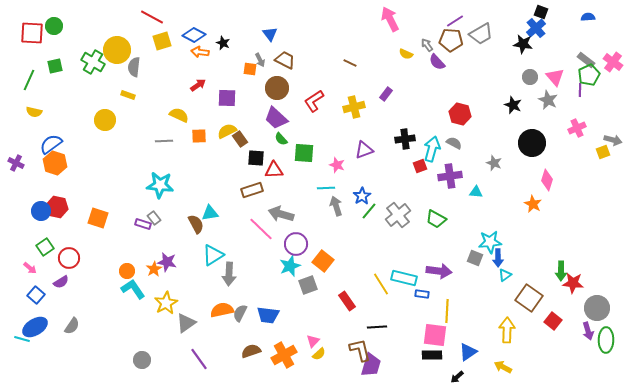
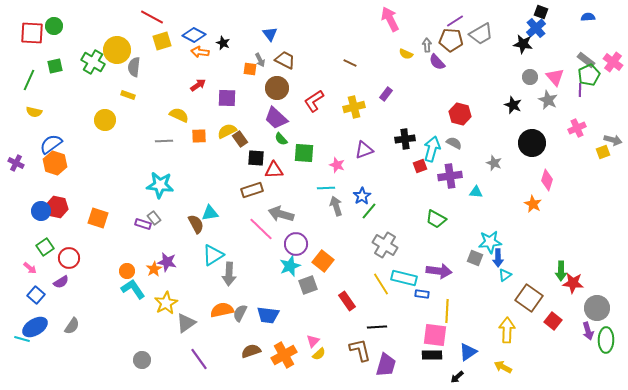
gray arrow at (427, 45): rotated 32 degrees clockwise
gray cross at (398, 215): moved 13 px left, 30 px down; rotated 20 degrees counterclockwise
purple trapezoid at (371, 365): moved 15 px right
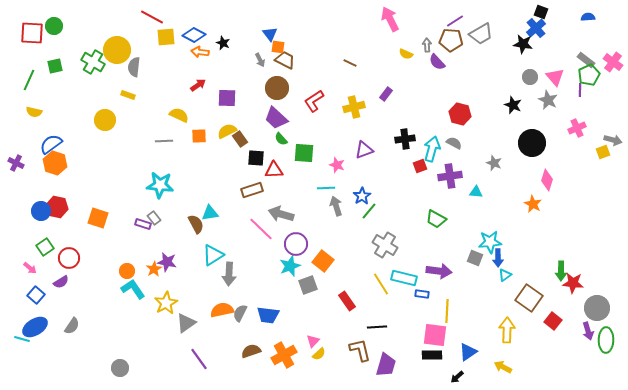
yellow square at (162, 41): moved 4 px right, 4 px up; rotated 12 degrees clockwise
orange square at (250, 69): moved 28 px right, 22 px up
gray circle at (142, 360): moved 22 px left, 8 px down
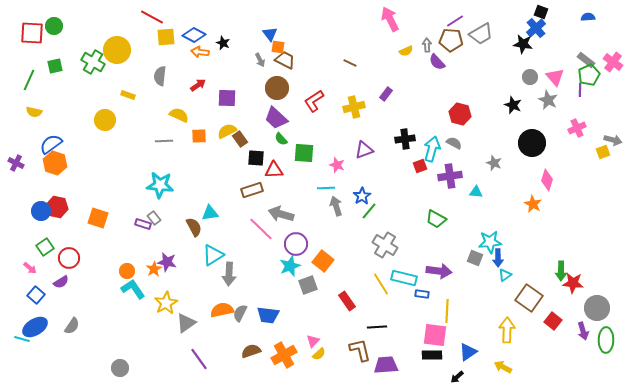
yellow semicircle at (406, 54): moved 3 px up; rotated 48 degrees counterclockwise
gray semicircle at (134, 67): moved 26 px right, 9 px down
brown semicircle at (196, 224): moved 2 px left, 3 px down
purple arrow at (588, 331): moved 5 px left
purple trapezoid at (386, 365): rotated 110 degrees counterclockwise
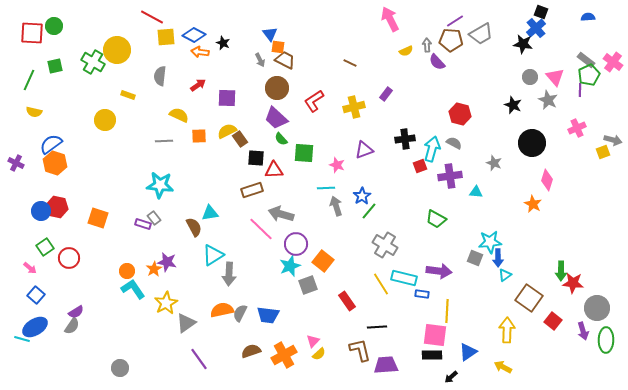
purple semicircle at (61, 282): moved 15 px right, 30 px down
black arrow at (457, 377): moved 6 px left
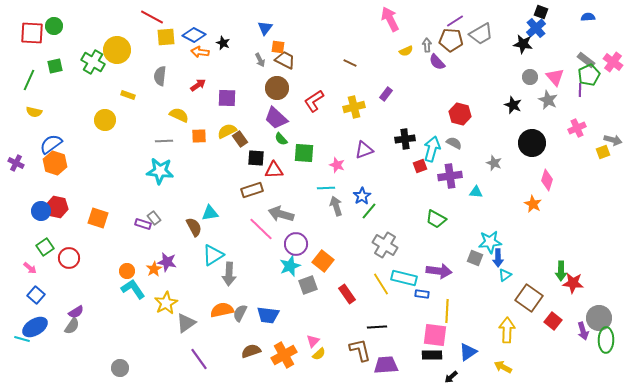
blue triangle at (270, 34): moved 5 px left, 6 px up; rotated 14 degrees clockwise
cyan star at (160, 185): moved 14 px up
red rectangle at (347, 301): moved 7 px up
gray circle at (597, 308): moved 2 px right, 10 px down
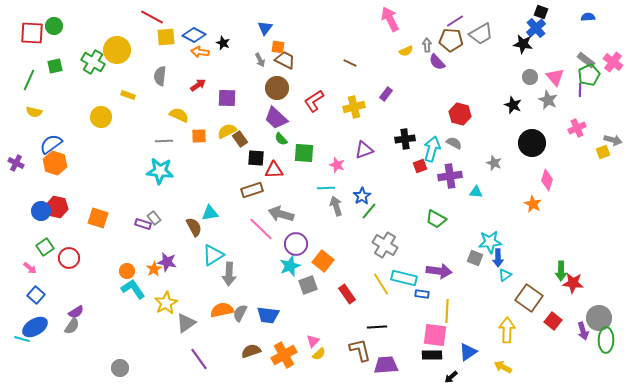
yellow circle at (105, 120): moved 4 px left, 3 px up
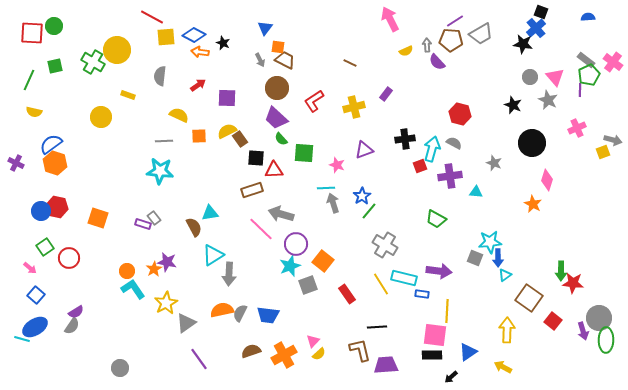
gray arrow at (336, 206): moved 3 px left, 3 px up
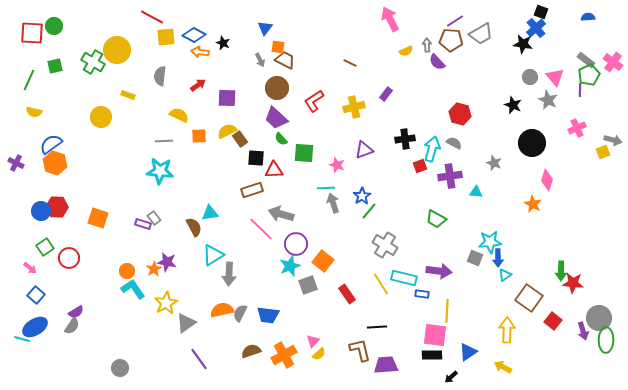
red hexagon at (57, 207): rotated 10 degrees counterclockwise
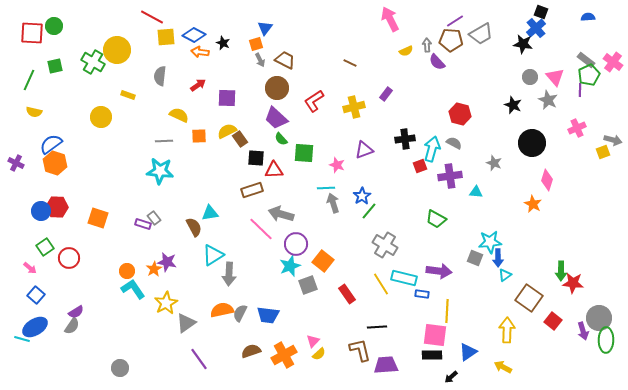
orange square at (278, 47): moved 22 px left, 3 px up; rotated 24 degrees counterclockwise
